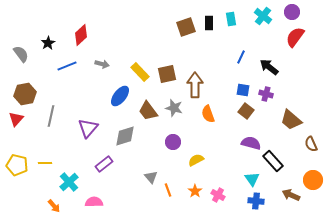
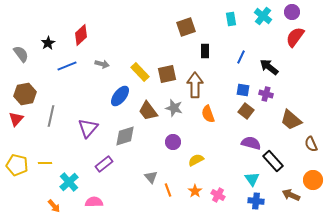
black rectangle at (209, 23): moved 4 px left, 28 px down
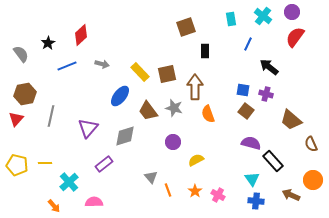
blue line at (241, 57): moved 7 px right, 13 px up
brown arrow at (195, 85): moved 2 px down
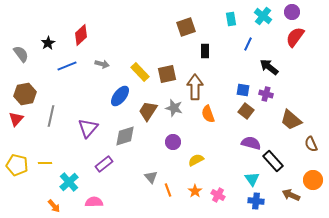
brown trapezoid at (148, 111): rotated 70 degrees clockwise
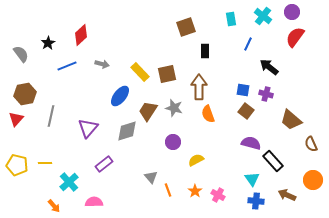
brown arrow at (195, 87): moved 4 px right
gray diamond at (125, 136): moved 2 px right, 5 px up
brown arrow at (291, 195): moved 4 px left
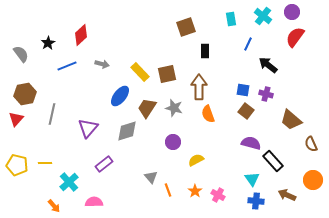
black arrow at (269, 67): moved 1 px left, 2 px up
brown trapezoid at (148, 111): moved 1 px left, 3 px up
gray line at (51, 116): moved 1 px right, 2 px up
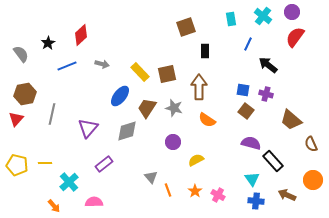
orange semicircle at (208, 114): moved 1 px left, 6 px down; rotated 36 degrees counterclockwise
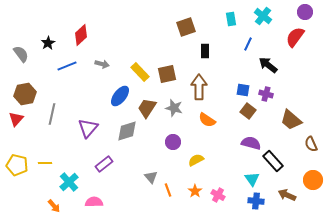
purple circle at (292, 12): moved 13 px right
brown square at (246, 111): moved 2 px right
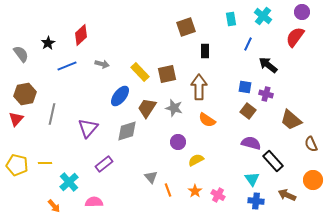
purple circle at (305, 12): moved 3 px left
blue square at (243, 90): moved 2 px right, 3 px up
purple circle at (173, 142): moved 5 px right
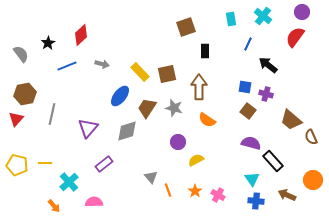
brown semicircle at (311, 144): moved 7 px up
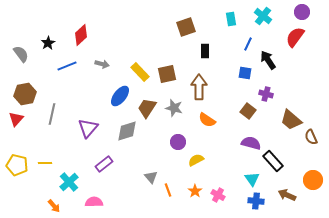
black arrow at (268, 65): moved 5 px up; rotated 18 degrees clockwise
blue square at (245, 87): moved 14 px up
